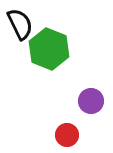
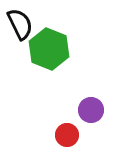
purple circle: moved 9 px down
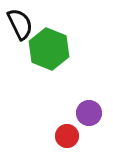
purple circle: moved 2 px left, 3 px down
red circle: moved 1 px down
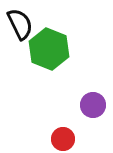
purple circle: moved 4 px right, 8 px up
red circle: moved 4 px left, 3 px down
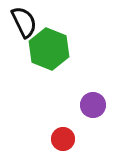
black semicircle: moved 4 px right, 2 px up
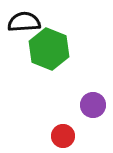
black semicircle: rotated 68 degrees counterclockwise
red circle: moved 3 px up
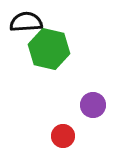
black semicircle: moved 2 px right
green hexagon: rotated 9 degrees counterclockwise
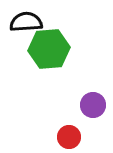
green hexagon: rotated 18 degrees counterclockwise
red circle: moved 6 px right, 1 px down
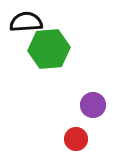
red circle: moved 7 px right, 2 px down
